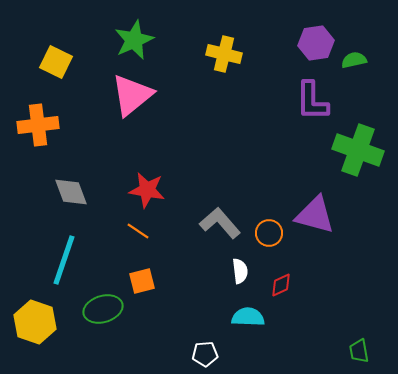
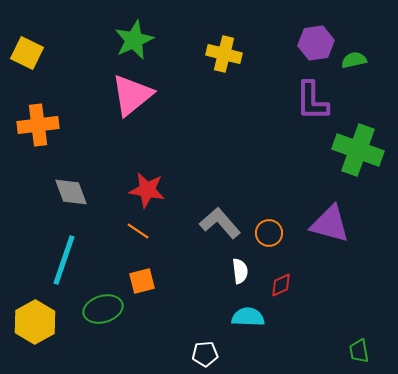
yellow square: moved 29 px left, 9 px up
purple triangle: moved 15 px right, 9 px down
yellow hexagon: rotated 12 degrees clockwise
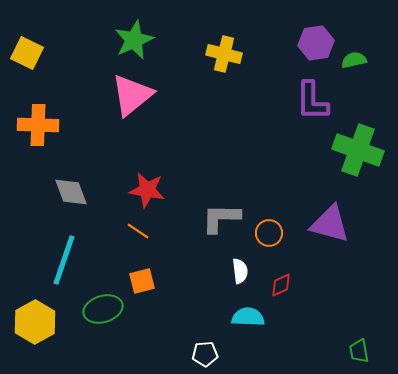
orange cross: rotated 9 degrees clockwise
gray L-shape: moved 1 px right, 5 px up; rotated 48 degrees counterclockwise
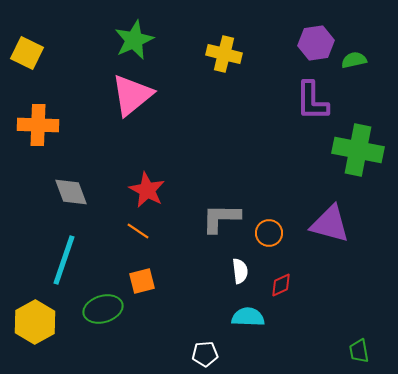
green cross: rotated 9 degrees counterclockwise
red star: rotated 18 degrees clockwise
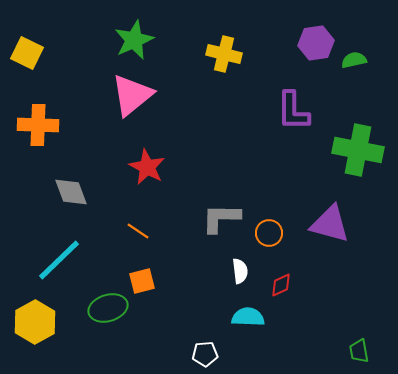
purple L-shape: moved 19 px left, 10 px down
red star: moved 23 px up
cyan line: moved 5 px left; rotated 27 degrees clockwise
green ellipse: moved 5 px right, 1 px up
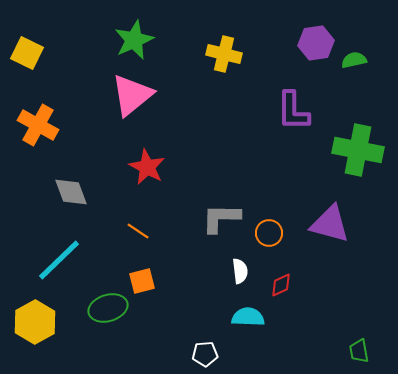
orange cross: rotated 27 degrees clockwise
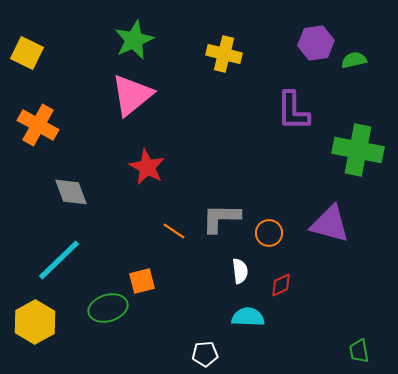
orange line: moved 36 px right
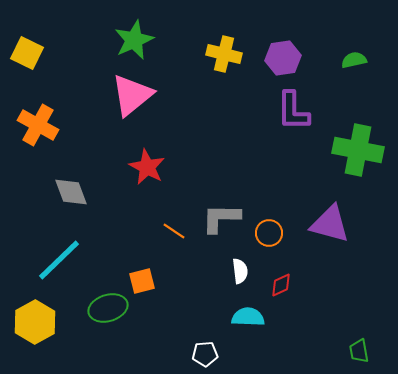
purple hexagon: moved 33 px left, 15 px down
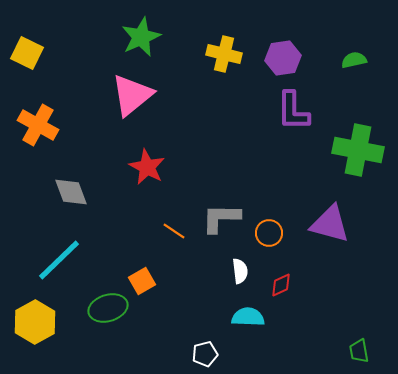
green star: moved 7 px right, 3 px up
orange square: rotated 16 degrees counterclockwise
white pentagon: rotated 10 degrees counterclockwise
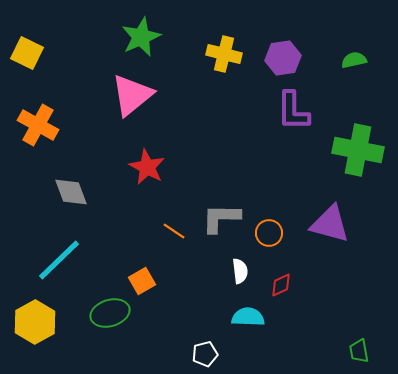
green ellipse: moved 2 px right, 5 px down
